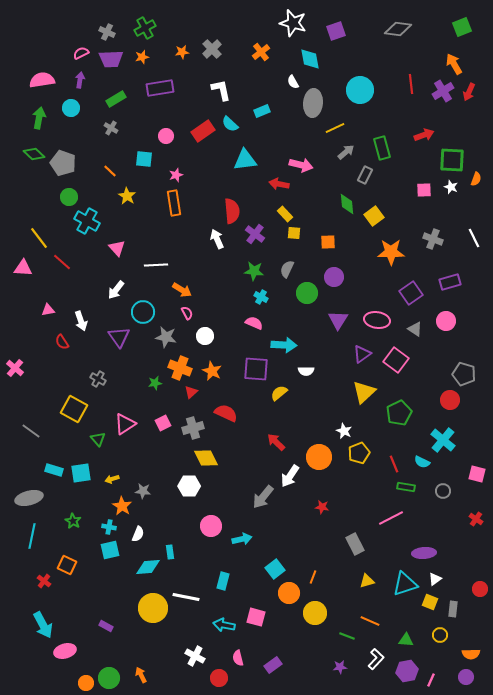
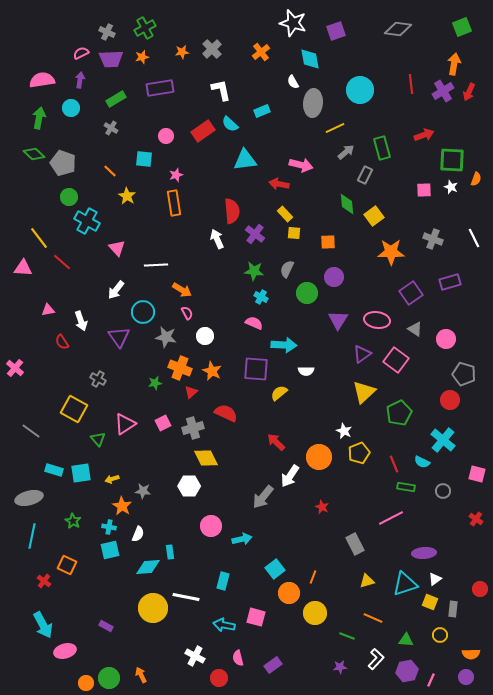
orange arrow at (454, 64): rotated 40 degrees clockwise
pink circle at (446, 321): moved 18 px down
red star at (322, 507): rotated 16 degrees clockwise
orange line at (370, 621): moved 3 px right, 3 px up
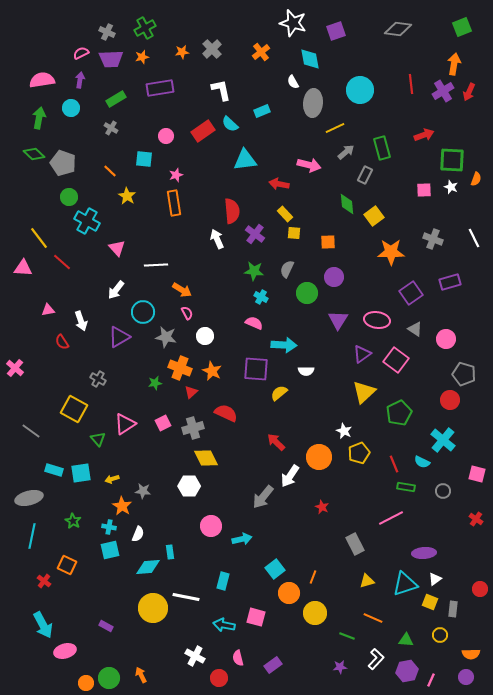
pink arrow at (301, 165): moved 8 px right
purple triangle at (119, 337): rotated 35 degrees clockwise
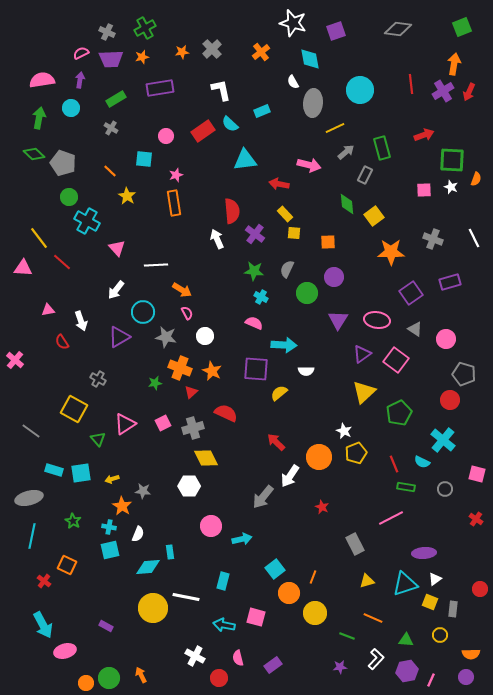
pink cross at (15, 368): moved 8 px up
yellow pentagon at (359, 453): moved 3 px left
gray circle at (443, 491): moved 2 px right, 2 px up
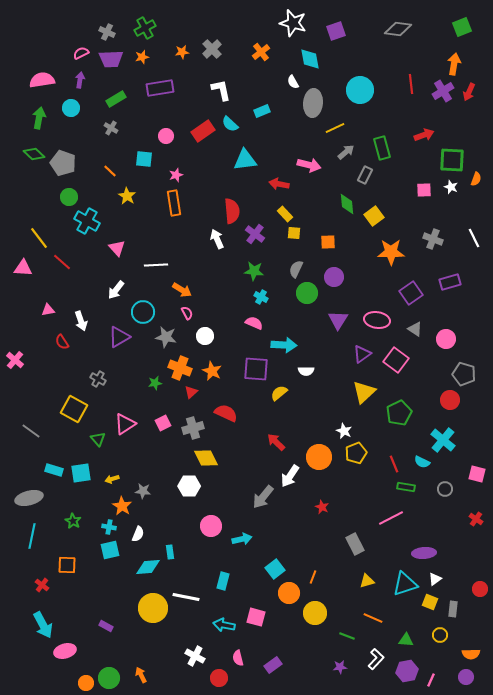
gray semicircle at (287, 269): moved 9 px right
orange square at (67, 565): rotated 24 degrees counterclockwise
red cross at (44, 581): moved 2 px left, 4 px down
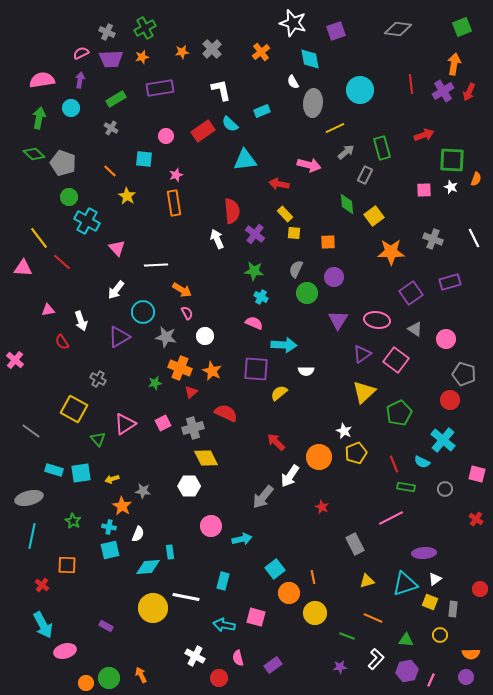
orange line at (313, 577): rotated 32 degrees counterclockwise
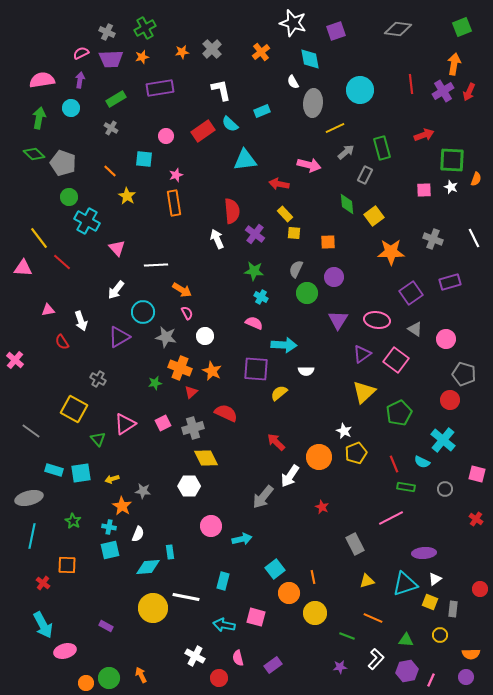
red cross at (42, 585): moved 1 px right, 2 px up
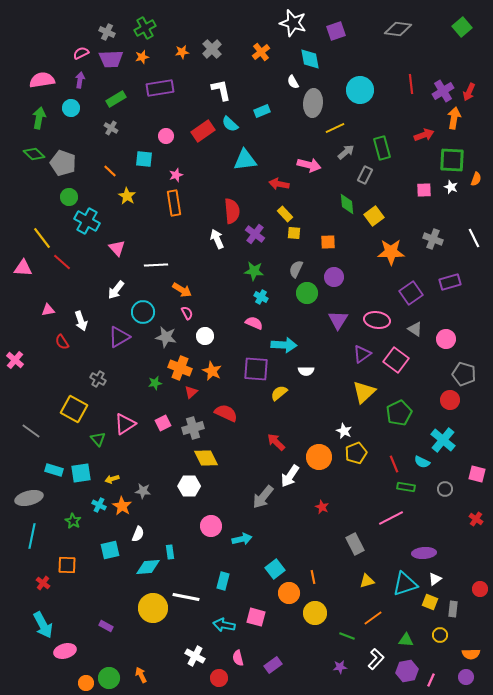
green square at (462, 27): rotated 18 degrees counterclockwise
orange arrow at (454, 64): moved 54 px down
yellow line at (39, 238): moved 3 px right
cyan cross at (109, 527): moved 10 px left, 22 px up; rotated 16 degrees clockwise
orange line at (373, 618): rotated 60 degrees counterclockwise
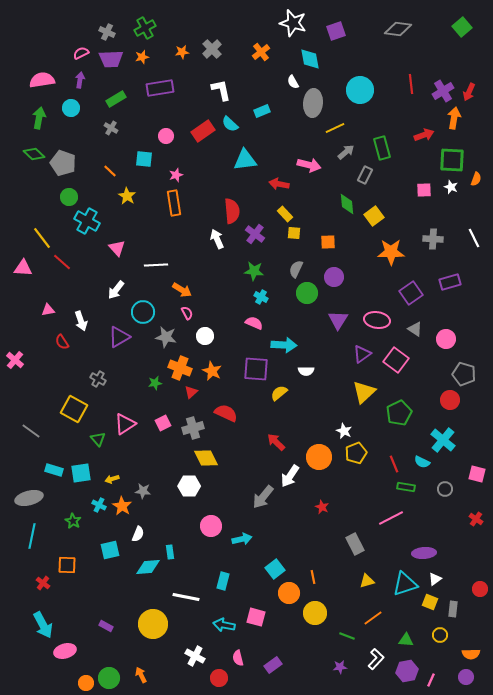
gray cross at (433, 239): rotated 18 degrees counterclockwise
yellow circle at (153, 608): moved 16 px down
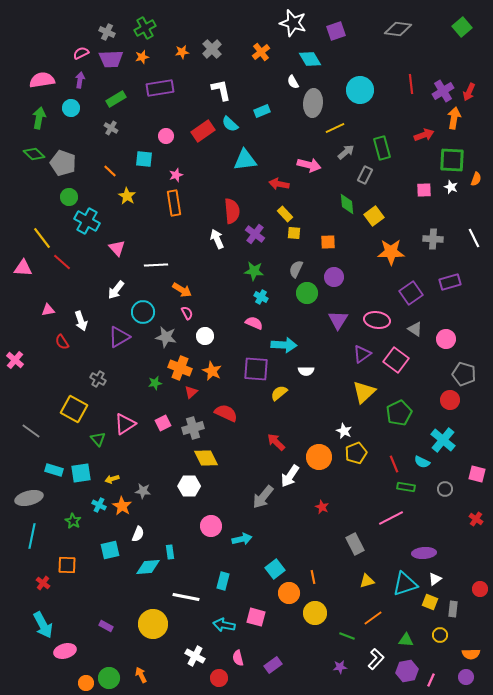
cyan diamond at (310, 59): rotated 20 degrees counterclockwise
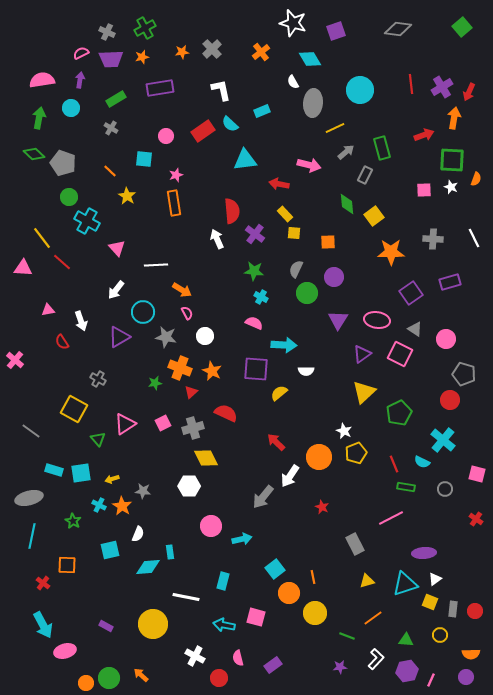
purple cross at (443, 91): moved 1 px left, 4 px up
pink square at (396, 360): moved 4 px right, 6 px up; rotated 10 degrees counterclockwise
red circle at (480, 589): moved 5 px left, 22 px down
orange arrow at (141, 675): rotated 21 degrees counterclockwise
